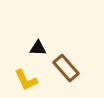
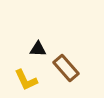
black triangle: moved 1 px down
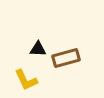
brown rectangle: moved 10 px up; rotated 64 degrees counterclockwise
